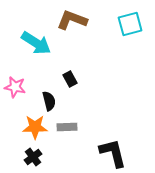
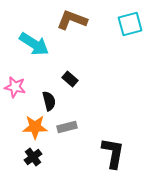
cyan arrow: moved 2 px left, 1 px down
black rectangle: rotated 21 degrees counterclockwise
gray rectangle: rotated 12 degrees counterclockwise
black L-shape: rotated 24 degrees clockwise
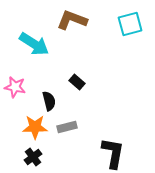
black rectangle: moved 7 px right, 3 px down
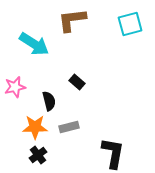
brown L-shape: rotated 28 degrees counterclockwise
pink star: rotated 25 degrees counterclockwise
gray rectangle: moved 2 px right
black cross: moved 5 px right, 2 px up
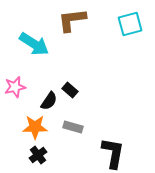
black rectangle: moved 7 px left, 8 px down
black semicircle: rotated 48 degrees clockwise
gray rectangle: moved 4 px right; rotated 30 degrees clockwise
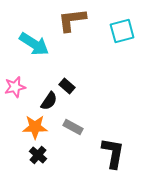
cyan square: moved 8 px left, 7 px down
black rectangle: moved 3 px left, 4 px up
gray rectangle: rotated 12 degrees clockwise
black cross: rotated 12 degrees counterclockwise
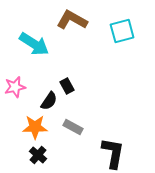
brown L-shape: rotated 36 degrees clockwise
black rectangle: rotated 21 degrees clockwise
